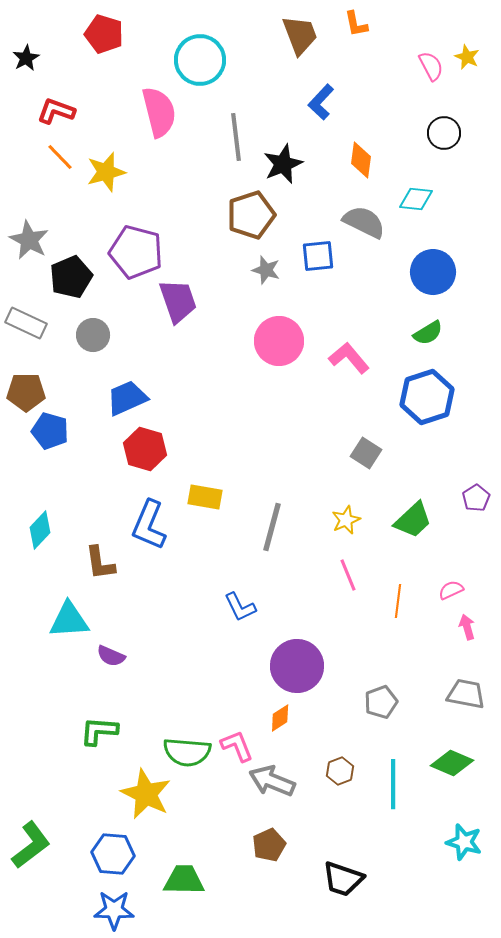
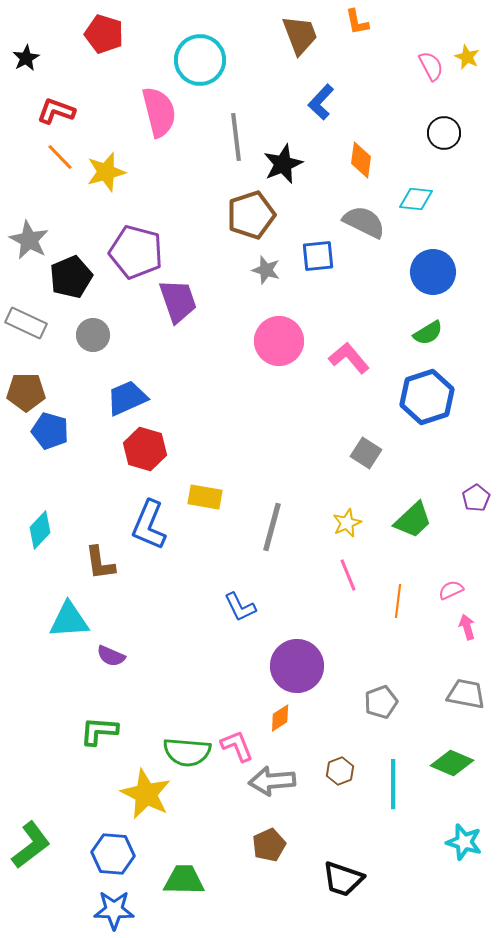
orange L-shape at (356, 24): moved 1 px right, 2 px up
yellow star at (346, 520): moved 1 px right, 3 px down
gray arrow at (272, 781): rotated 27 degrees counterclockwise
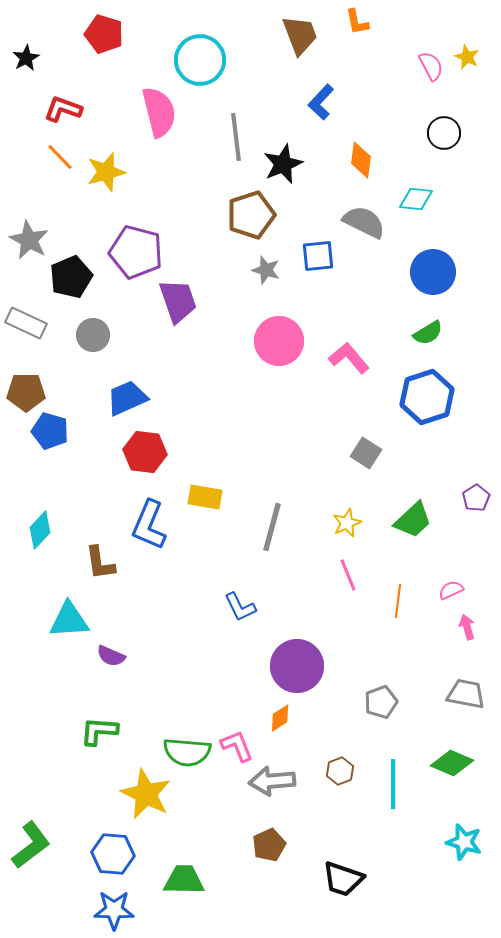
red L-shape at (56, 111): moved 7 px right, 2 px up
red hexagon at (145, 449): moved 3 px down; rotated 9 degrees counterclockwise
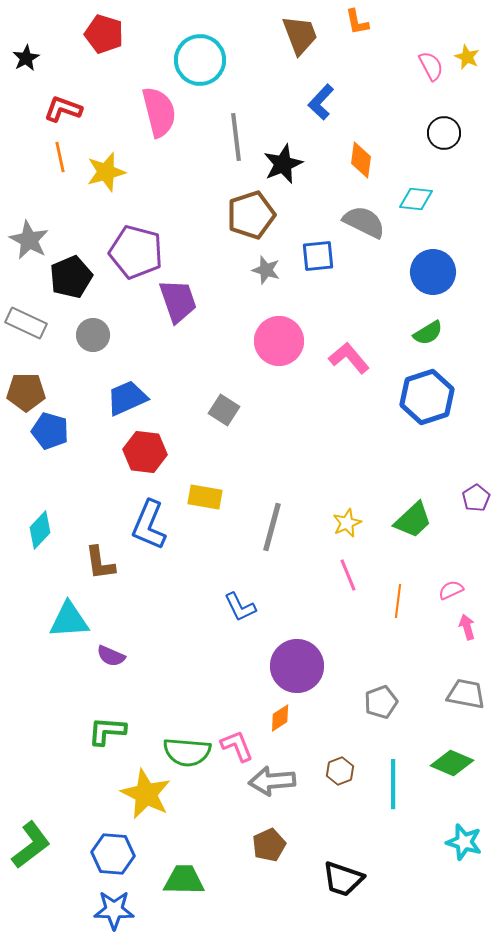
orange line at (60, 157): rotated 32 degrees clockwise
gray square at (366, 453): moved 142 px left, 43 px up
green L-shape at (99, 731): moved 8 px right
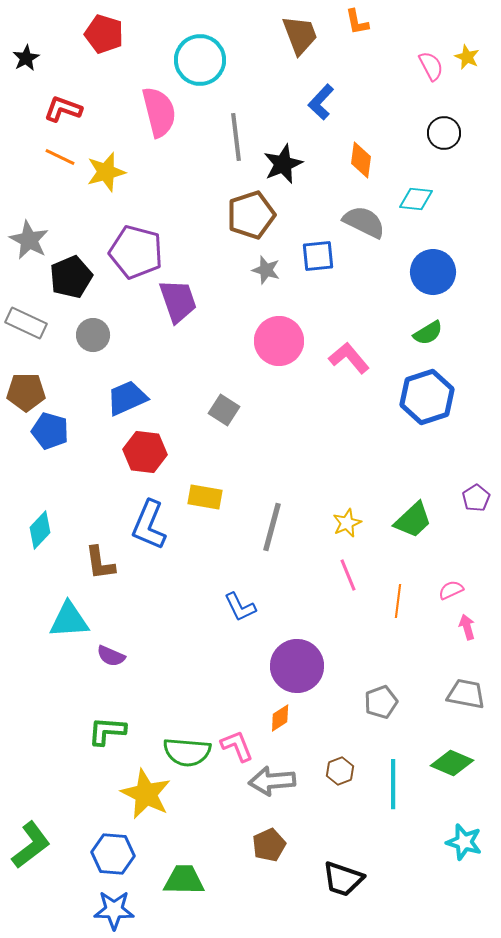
orange line at (60, 157): rotated 52 degrees counterclockwise
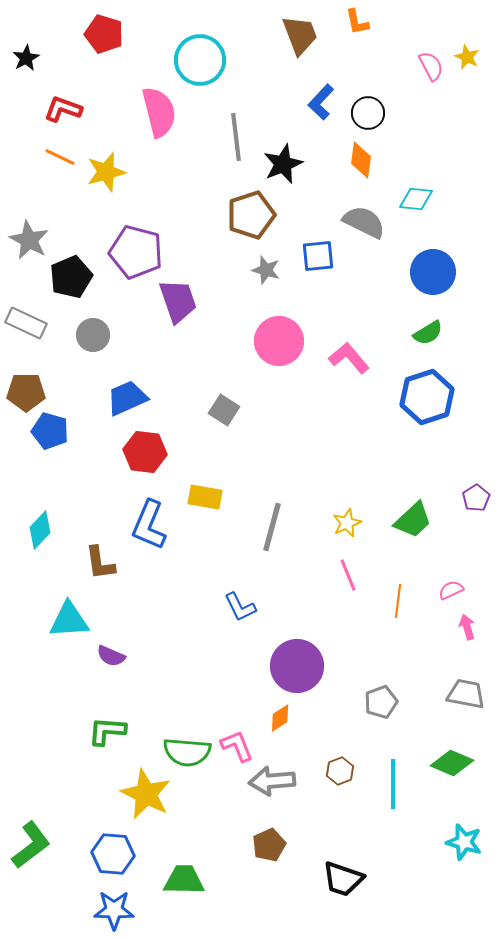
black circle at (444, 133): moved 76 px left, 20 px up
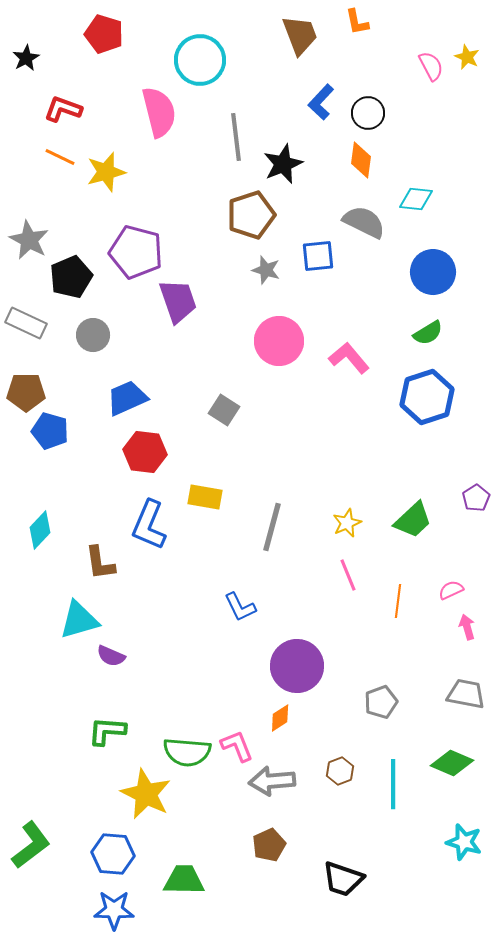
cyan triangle at (69, 620): moved 10 px right; rotated 12 degrees counterclockwise
